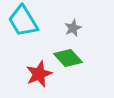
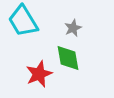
green diamond: rotated 32 degrees clockwise
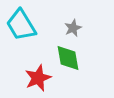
cyan trapezoid: moved 2 px left, 4 px down
red star: moved 1 px left, 4 px down
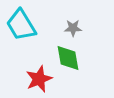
gray star: rotated 24 degrees clockwise
red star: moved 1 px right, 1 px down
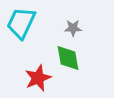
cyan trapezoid: moved 2 px up; rotated 56 degrees clockwise
red star: moved 1 px left, 1 px up
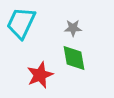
green diamond: moved 6 px right
red star: moved 2 px right, 3 px up
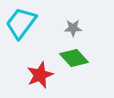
cyan trapezoid: rotated 12 degrees clockwise
green diamond: rotated 32 degrees counterclockwise
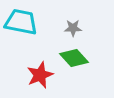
cyan trapezoid: moved 1 px up; rotated 64 degrees clockwise
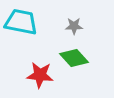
gray star: moved 1 px right, 2 px up
red star: rotated 28 degrees clockwise
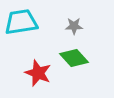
cyan trapezoid: rotated 20 degrees counterclockwise
red star: moved 2 px left, 2 px up; rotated 16 degrees clockwise
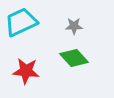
cyan trapezoid: rotated 16 degrees counterclockwise
red star: moved 12 px left, 2 px up; rotated 16 degrees counterclockwise
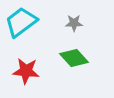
cyan trapezoid: rotated 12 degrees counterclockwise
gray star: moved 3 px up
